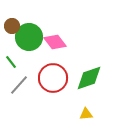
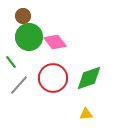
brown circle: moved 11 px right, 10 px up
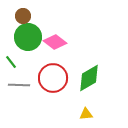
green circle: moved 1 px left
pink diamond: rotated 15 degrees counterclockwise
green diamond: rotated 12 degrees counterclockwise
gray line: rotated 50 degrees clockwise
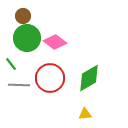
green circle: moved 1 px left, 1 px down
green line: moved 2 px down
red circle: moved 3 px left
yellow triangle: moved 1 px left
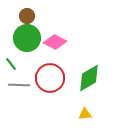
brown circle: moved 4 px right
pink diamond: rotated 10 degrees counterclockwise
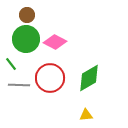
brown circle: moved 1 px up
green circle: moved 1 px left, 1 px down
yellow triangle: moved 1 px right, 1 px down
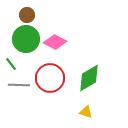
yellow triangle: moved 3 px up; rotated 24 degrees clockwise
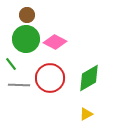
yellow triangle: moved 2 px down; rotated 48 degrees counterclockwise
